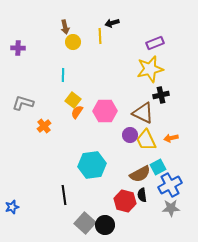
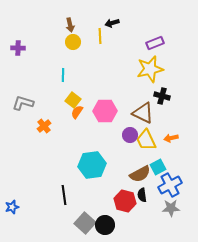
brown arrow: moved 5 px right, 2 px up
black cross: moved 1 px right, 1 px down; rotated 28 degrees clockwise
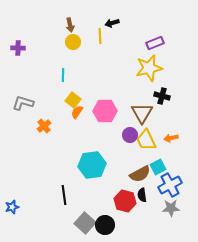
yellow star: moved 1 px left, 1 px up
brown triangle: moved 1 px left; rotated 35 degrees clockwise
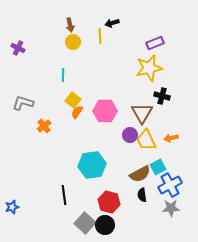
purple cross: rotated 24 degrees clockwise
red hexagon: moved 16 px left, 1 px down
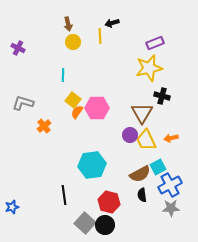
brown arrow: moved 2 px left, 1 px up
pink hexagon: moved 8 px left, 3 px up
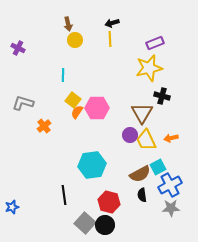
yellow line: moved 10 px right, 3 px down
yellow circle: moved 2 px right, 2 px up
